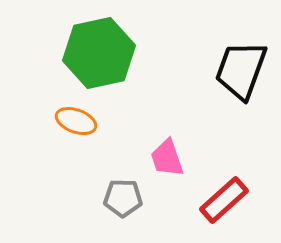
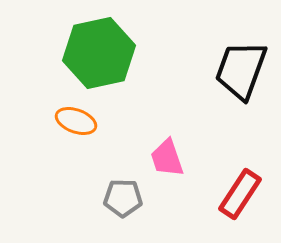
red rectangle: moved 16 px right, 6 px up; rotated 15 degrees counterclockwise
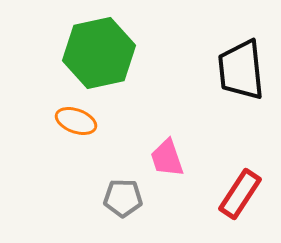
black trapezoid: rotated 26 degrees counterclockwise
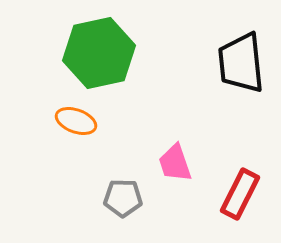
black trapezoid: moved 7 px up
pink trapezoid: moved 8 px right, 5 px down
red rectangle: rotated 6 degrees counterclockwise
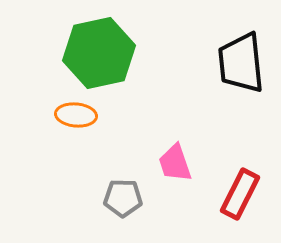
orange ellipse: moved 6 px up; rotated 15 degrees counterclockwise
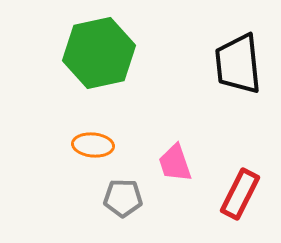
black trapezoid: moved 3 px left, 1 px down
orange ellipse: moved 17 px right, 30 px down
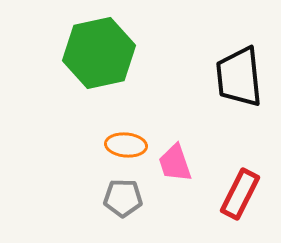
black trapezoid: moved 1 px right, 13 px down
orange ellipse: moved 33 px right
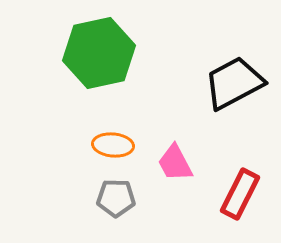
black trapezoid: moved 5 px left, 6 px down; rotated 68 degrees clockwise
orange ellipse: moved 13 px left
pink trapezoid: rotated 9 degrees counterclockwise
gray pentagon: moved 7 px left
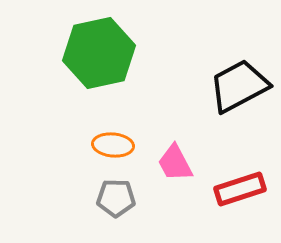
black trapezoid: moved 5 px right, 3 px down
red rectangle: moved 5 px up; rotated 45 degrees clockwise
